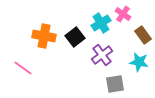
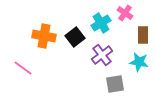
pink cross: moved 2 px right, 1 px up
brown rectangle: rotated 36 degrees clockwise
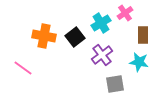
pink cross: rotated 21 degrees clockwise
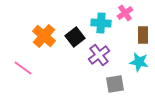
cyan cross: rotated 36 degrees clockwise
orange cross: rotated 30 degrees clockwise
purple cross: moved 3 px left
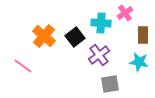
pink line: moved 2 px up
gray square: moved 5 px left
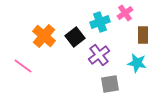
cyan cross: moved 1 px left, 1 px up; rotated 24 degrees counterclockwise
cyan star: moved 2 px left, 1 px down
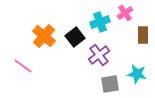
cyan star: moved 11 px down
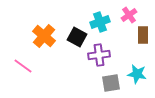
pink cross: moved 4 px right, 2 px down
black square: moved 2 px right; rotated 24 degrees counterclockwise
purple cross: rotated 30 degrees clockwise
gray square: moved 1 px right, 1 px up
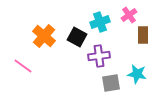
purple cross: moved 1 px down
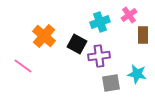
black square: moved 7 px down
